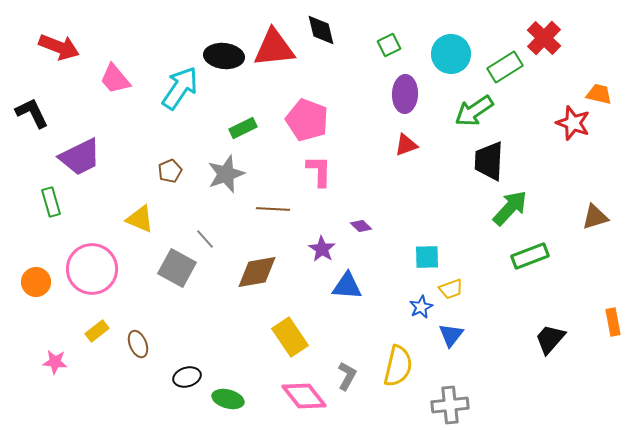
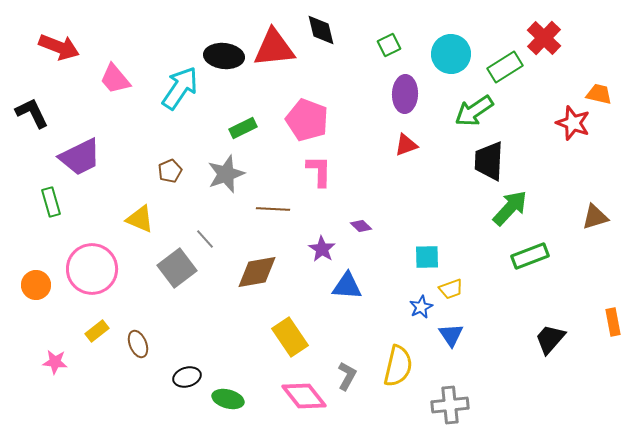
gray square at (177, 268): rotated 24 degrees clockwise
orange circle at (36, 282): moved 3 px down
blue triangle at (451, 335): rotated 12 degrees counterclockwise
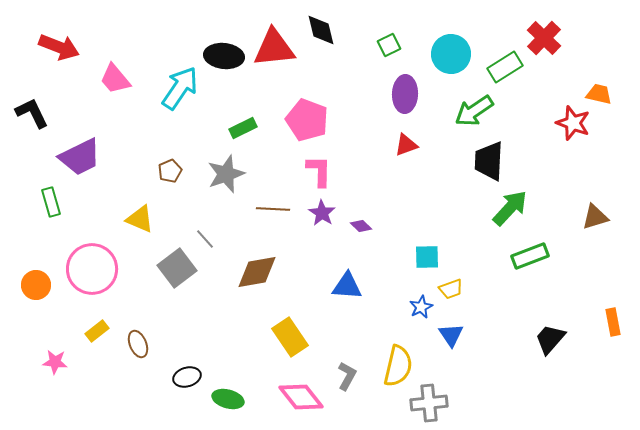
purple star at (322, 249): moved 36 px up
pink diamond at (304, 396): moved 3 px left, 1 px down
gray cross at (450, 405): moved 21 px left, 2 px up
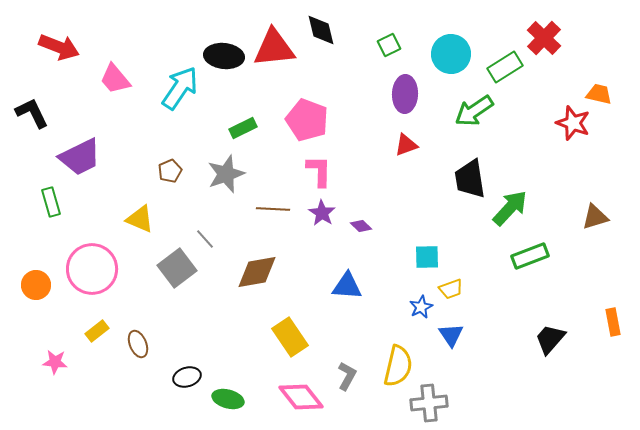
black trapezoid at (489, 161): moved 19 px left, 18 px down; rotated 12 degrees counterclockwise
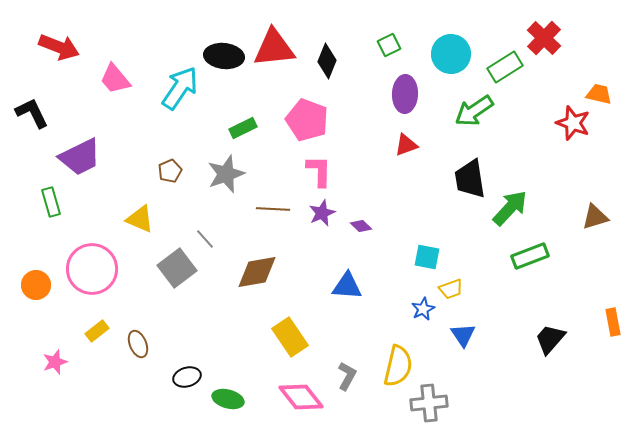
black diamond at (321, 30): moved 6 px right, 31 px down; rotated 36 degrees clockwise
purple star at (322, 213): rotated 16 degrees clockwise
cyan square at (427, 257): rotated 12 degrees clockwise
blue star at (421, 307): moved 2 px right, 2 px down
blue triangle at (451, 335): moved 12 px right
pink star at (55, 362): rotated 25 degrees counterclockwise
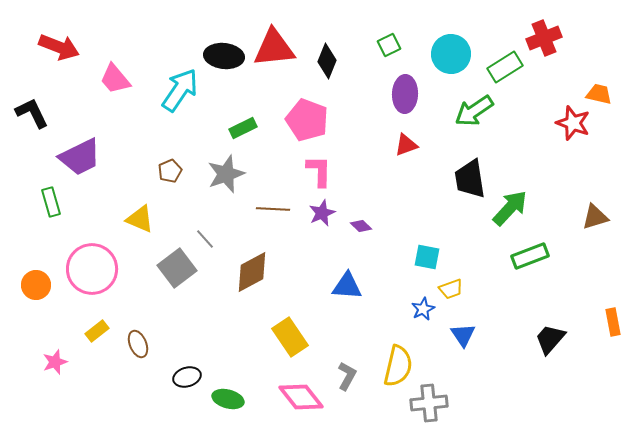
red cross at (544, 38): rotated 24 degrees clockwise
cyan arrow at (180, 88): moved 2 px down
brown diamond at (257, 272): moved 5 px left; rotated 18 degrees counterclockwise
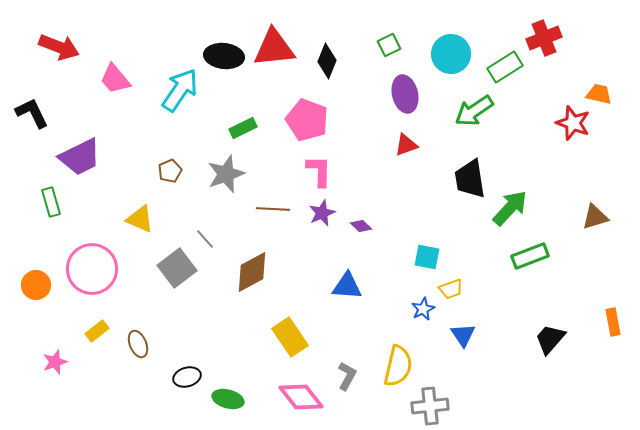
purple ellipse at (405, 94): rotated 15 degrees counterclockwise
gray cross at (429, 403): moved 1 px right, 3 px down
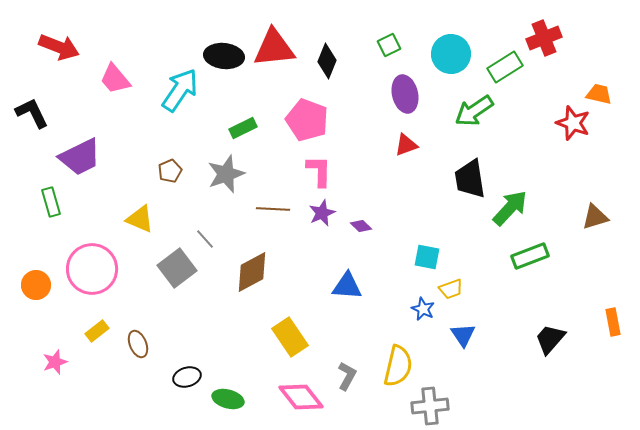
blue star at (423, 309): rotated 20 degrees counterclockwise
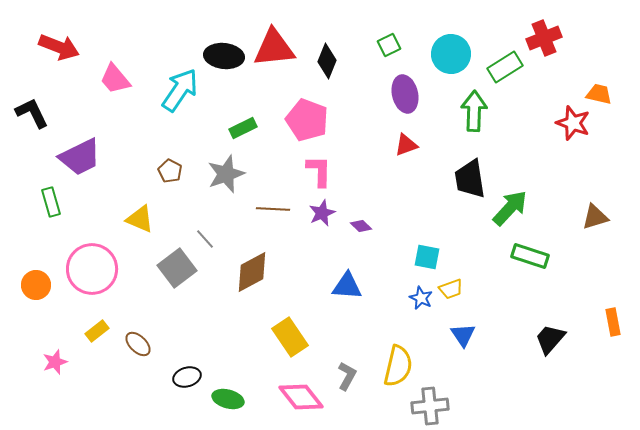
green arrow at (474, 111): rotated 126 degrees clockwise
brown pentagon at (170, 171): rotated 20 degrees counterclockwise
green rectangle at (530, 256): rotated 39 degrees clockwise
blue star at (423, 309): moved 2 px left, 11 px up
brown ellipse at (138, 344): rotated 24 degrees counterclockwise
